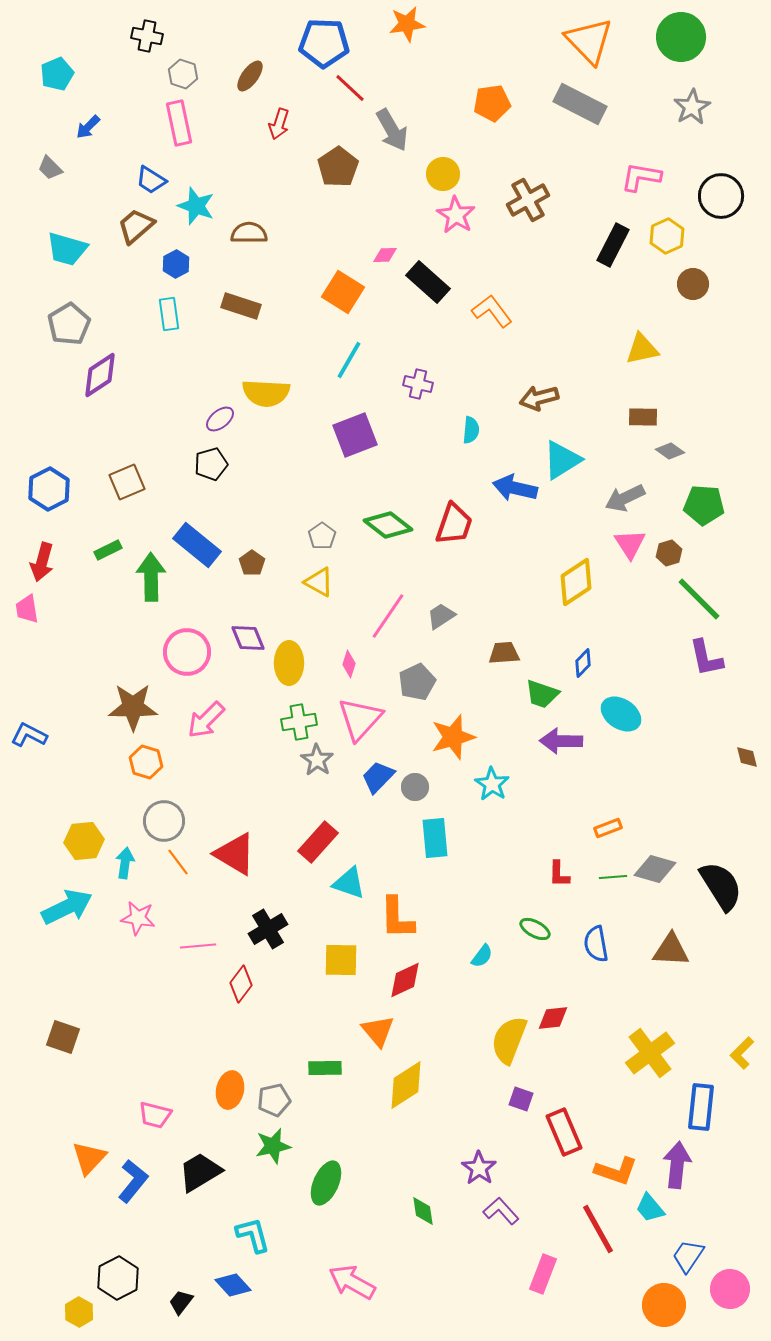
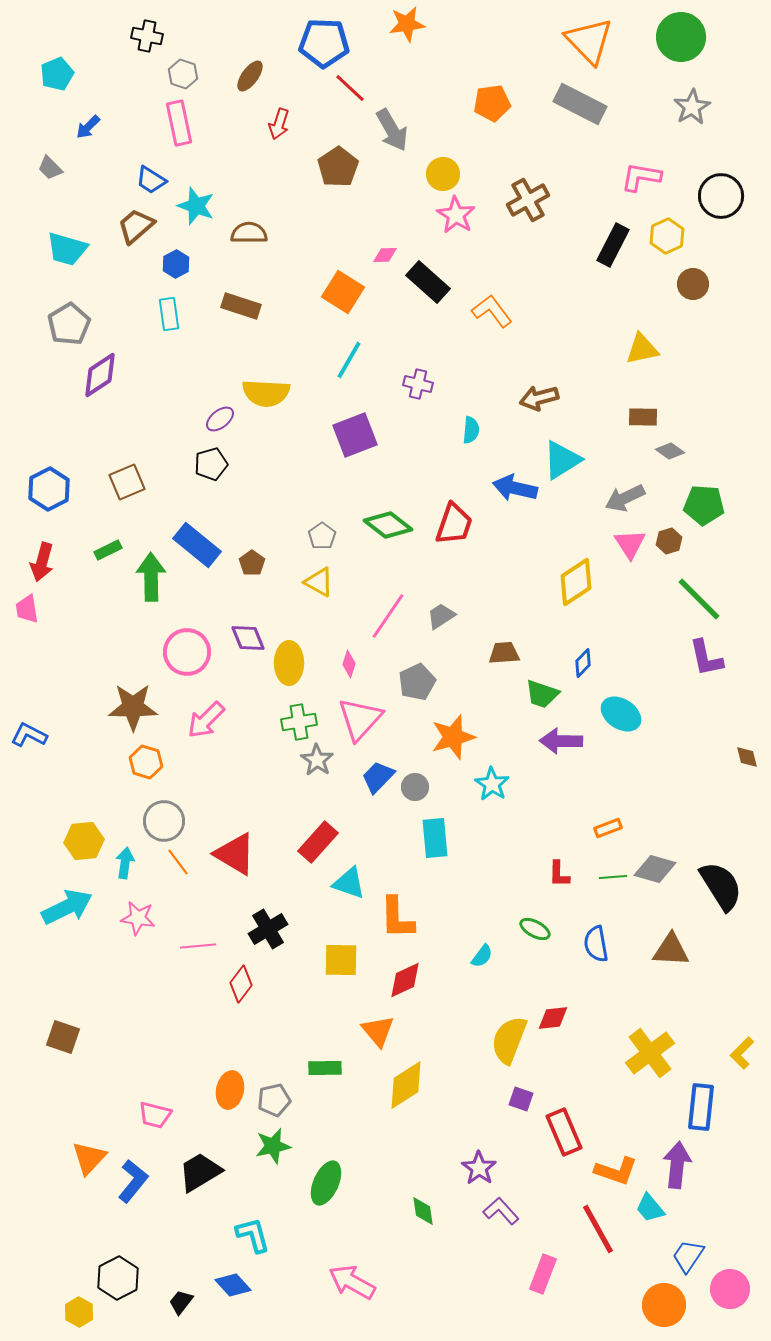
brown hexagon at (669, 553): moved 12 px up
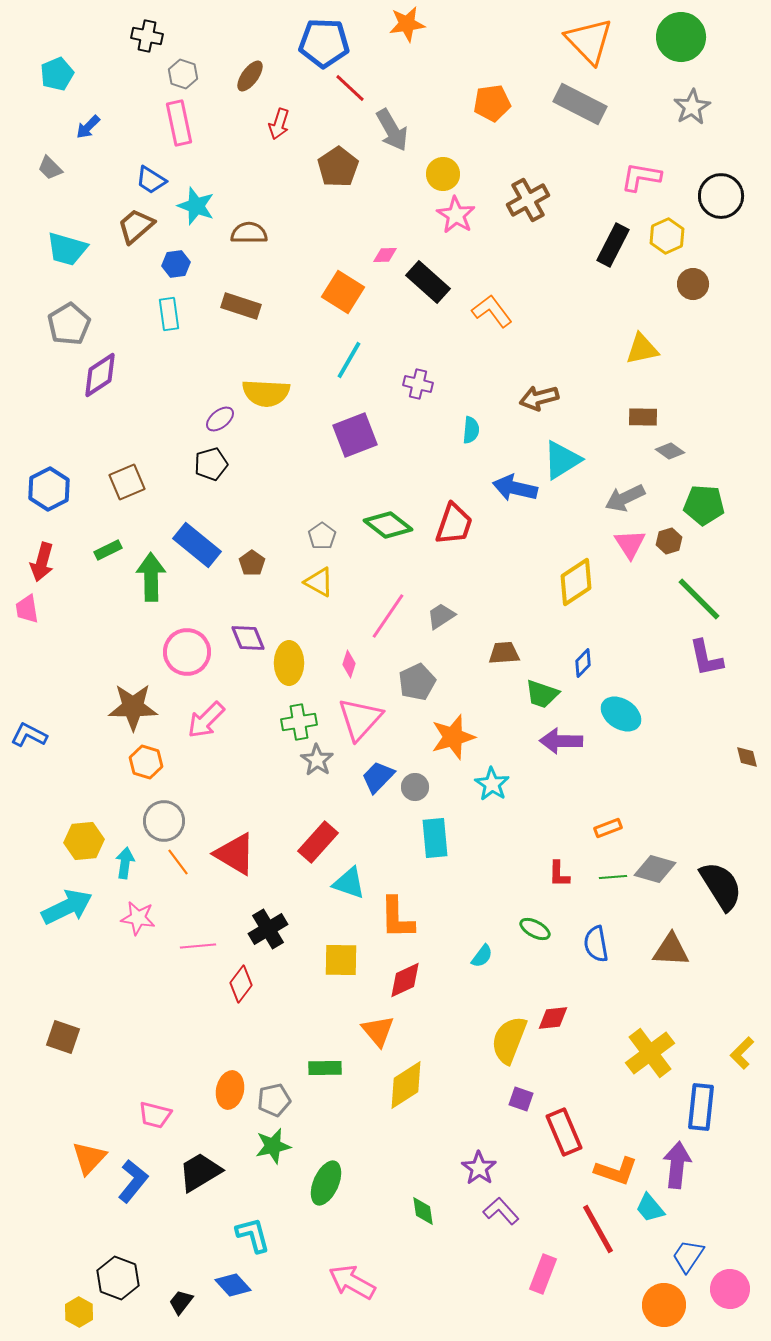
blue hexagon at (176, 264): rotated 20 degrees clockwise
black hexagon at (118, 1278): rotated 12 degrees counterclockwise
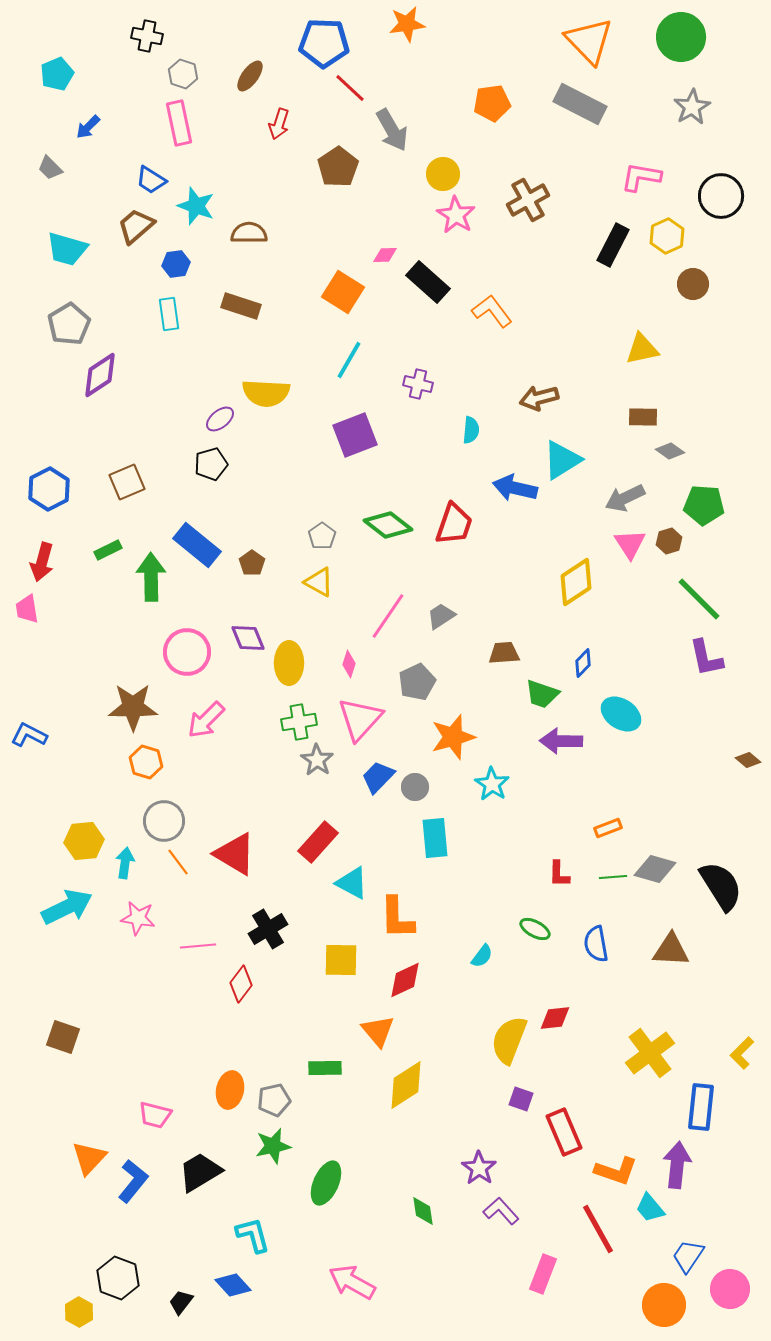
brown diamond at (747, 757): moved 1 px right, 3 px down; rotated 35 degrees counterclockwise
cyan triangle at (349, 883): moved 3 px right; rotated 9 degrees clockwise
red diamond at (553, 1018): moved 2 px right
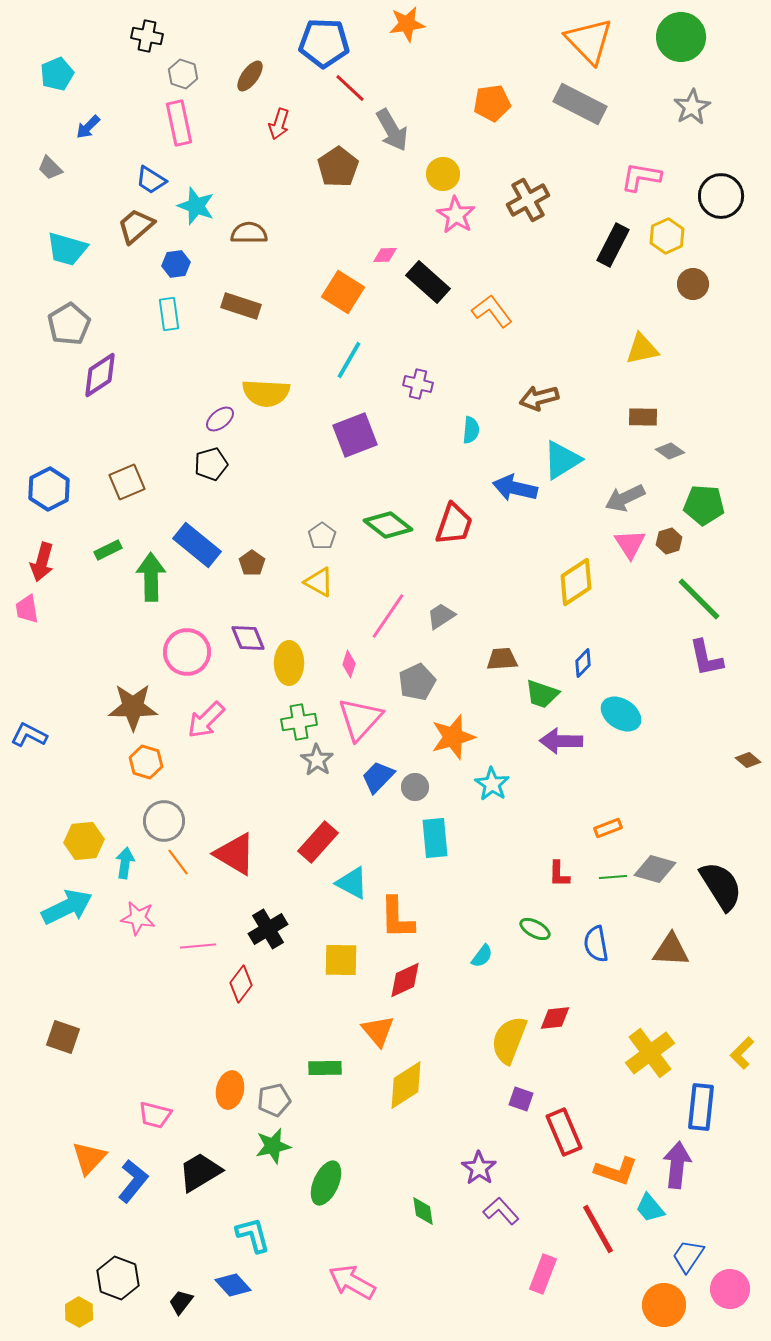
brown trapezoid at (504, 653): moved 2 px left, 6 px down
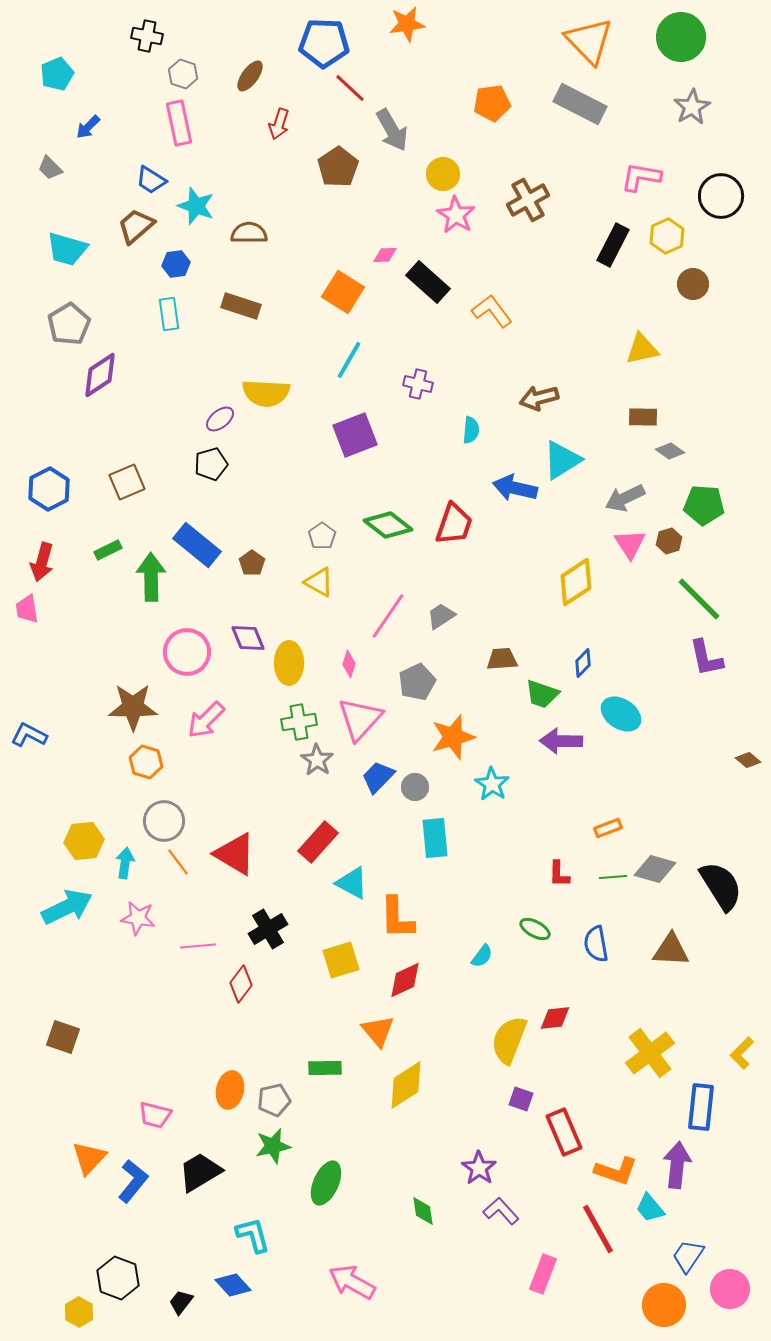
yellow square at (341, 960): rotated 18 degrees counterclockwise
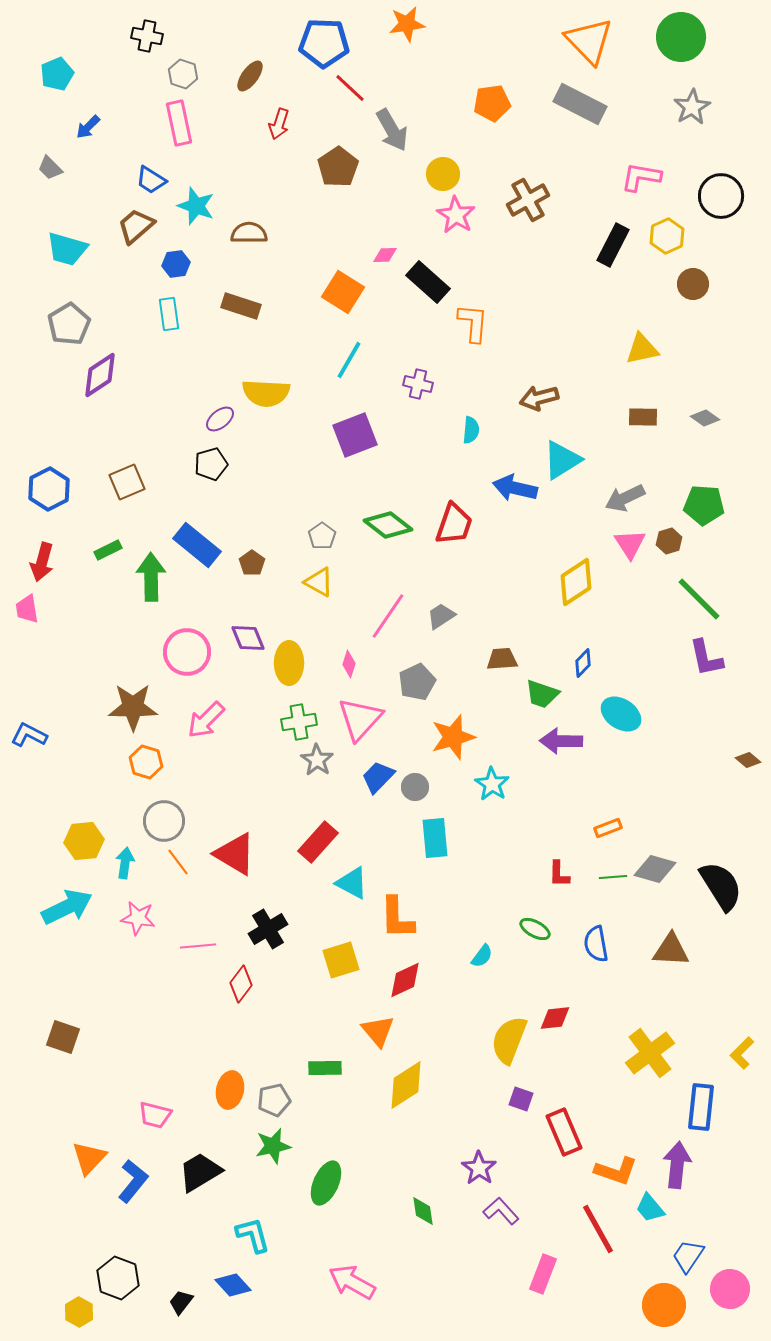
orange L-shape at (492, 311): moved 19 px left, 12 px down; rotated 42 degrees clockwise
gray diamond at (670, 451): moved 35 px right, 33 px up
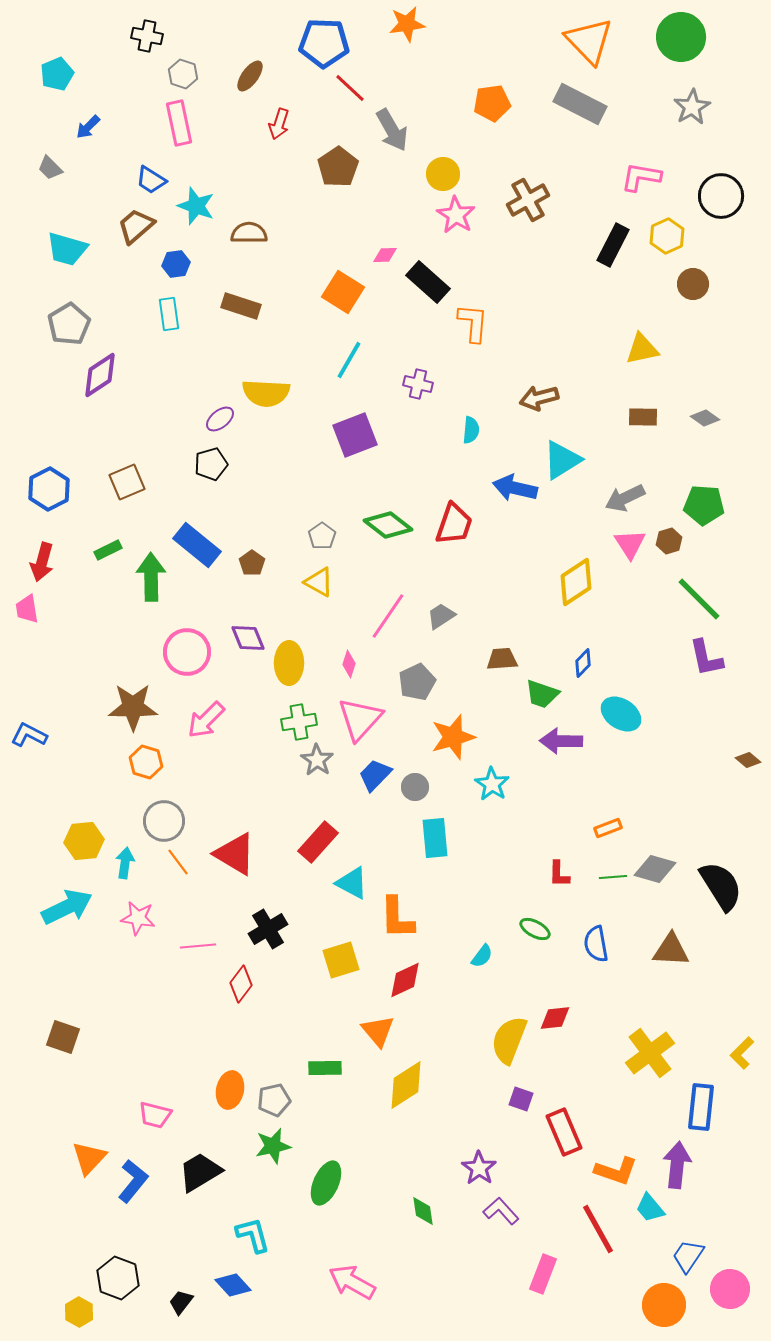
blue trapezoid at (378, 777): moved 3 px left, 2 px up
